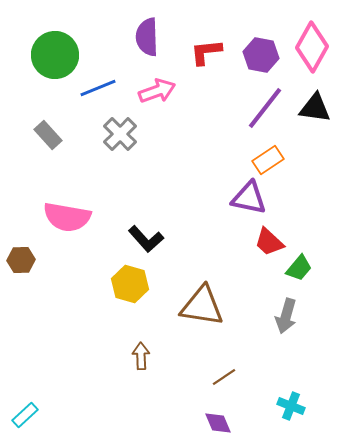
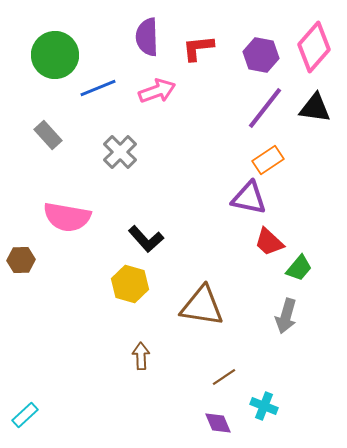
pink diamond: moved 2 px right; rotated 12 degrees clockwise
red L-shape: moved 8 px left, 4 px up
gray cross: moved 18 px down
cyan cross: moved 27 px left
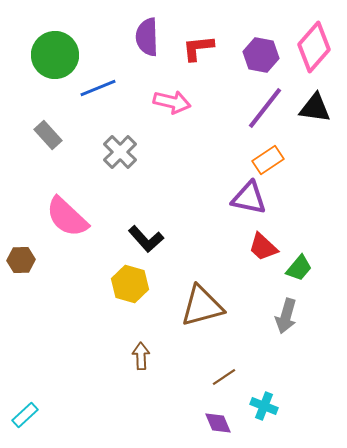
pink arrow: moved 15 px right, 11 px down; rotated 33 degrees clockwise
pink semicircle: rotated 33 degrees clockwise
red trapezoid: moved 6 px left, 5 px down
brown triangle: rotated 24 degrees counterclockwise
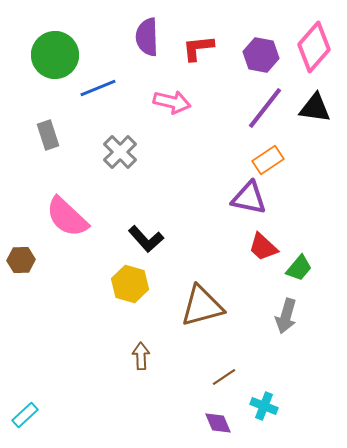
gray rectangle: rotated 24 degrees clockwise
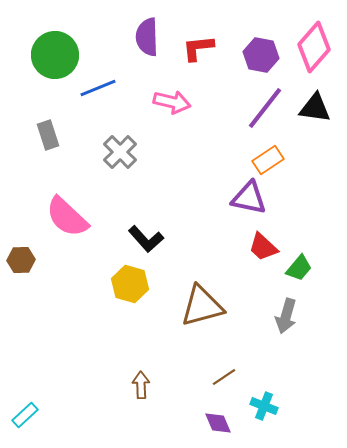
brown arrow: moved 29 px down
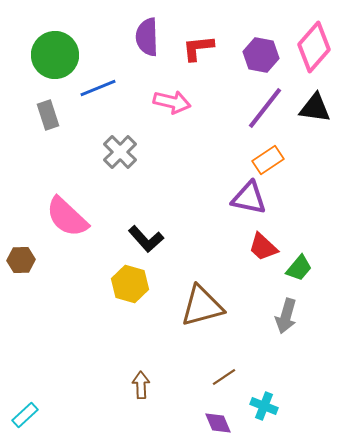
gray rectangle: moved 20 px up
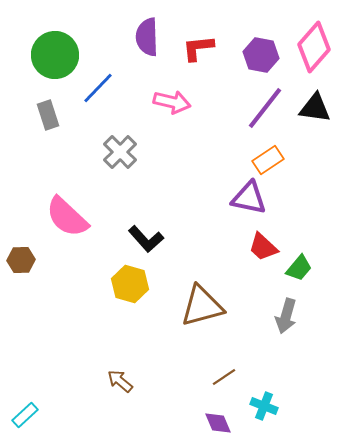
blue line: rotated 24 degrees counterclockwise
brown arrow: moved 21 px left, 4 px up; rotated 48 degrees counterclockwise
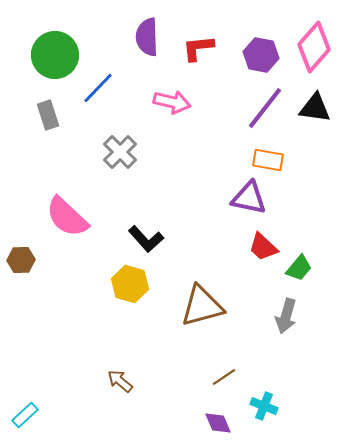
orange rectangle: rotated 44 degrees clockwise
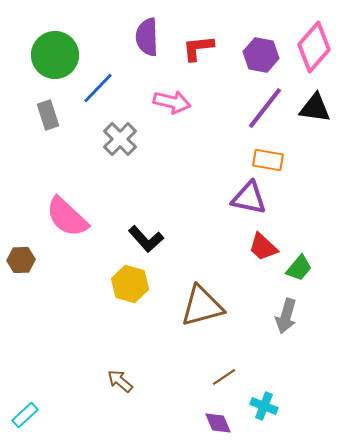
gray cross: moved 13 px up
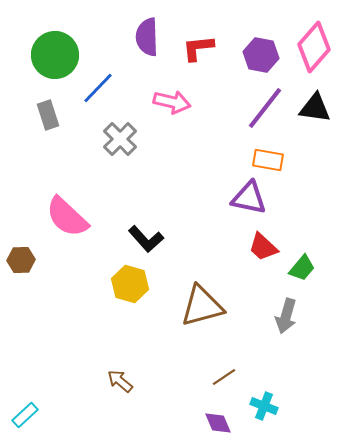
green trapezoid: moved 3 px right
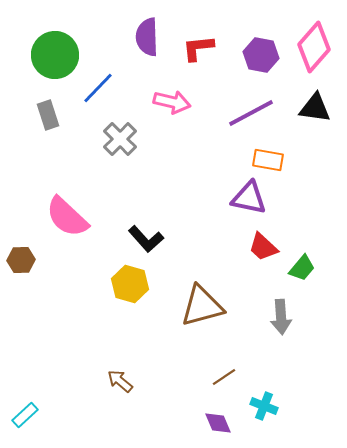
purple line: moved 14 px left, 5 px down; rotated 24 degrees clockwise
gray arrow: moved 5 px left, 1 px down; rotated 20 degrees counterclockwise
